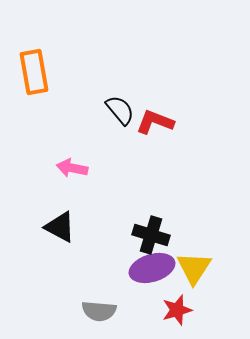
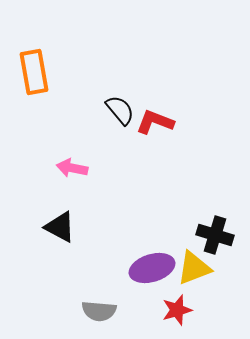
black cross: moved 64 px right
yellow triangle: rotated 36 degrees clockwise
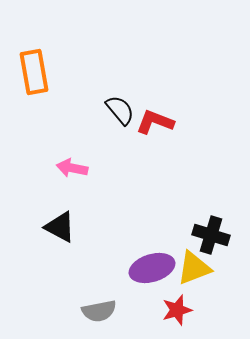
black cross: moved 4 px left
gray semicircle: rotated 16 degrees counterclockwise
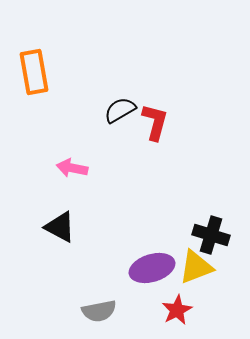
black semicircle: rotated 80 degrees counterclockwise
red L-shape: rotated 84 degrees clockwise
yellow triangle: moved 2 px right, 1 px up
red star: rotated 12 degrees counterclockwise
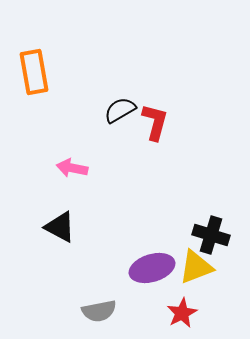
red star: moved 5 px right, 3 px down
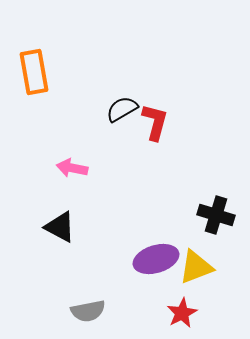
black semicircle: moved 2 px right, 1 px up
black cross: moved 5 px right, 20 px up
purple ellipse: moved 4 px right, 9 px up
gray semicircle: moved 11 px left
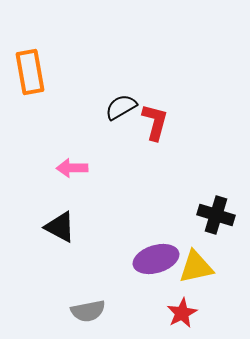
orange rectangle: moved 4 px left
black semicircle: moved 1 px left, 2 px up
pink arrow: rotated 12 degrees counterclockwise
yellow triangle: rotated 9 degrees clockwise
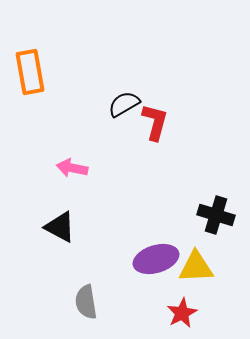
black semicircle: moved 3 px right, 3 px up
pink arrow: rotated 12 degrees clockwise
yellow triangle: rotated 9 degrees clockwise
gray semicircle: moved 2 px left, 9 px up; rotated 92 degrees clockwise
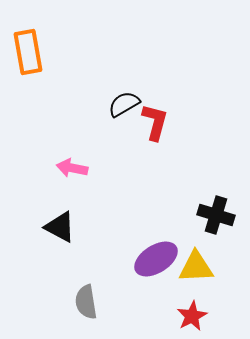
orange rectangle: moved 2 px left, 20 px up
purple ellipse: rotated 15 degrees counterclockwise
red star: moved 10 px right, 3 px down
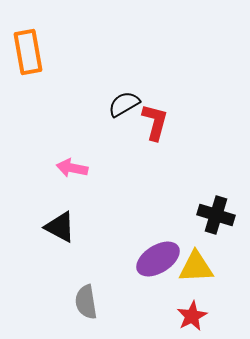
purple ellipse: moved 2 px right
